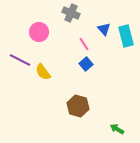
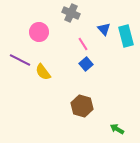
pink line: moved 1 px left
brown hexagon: moved 4 px right
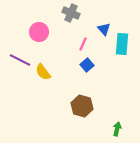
cyan rectangle: moved 4 px left, 8 px down; rotated 20 degrees clockwise
pink line: rotated 56 degrees clockwise
blue square: moved 1 px right, 1 px down
green arrow: rotated 72 degrees clockwise
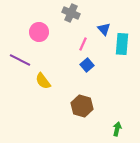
yellow semicircle: moved 9 px down
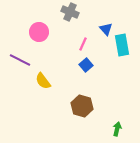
gray cross: moved 1 px left, 1 px up
blue triangle: moved 2 px right
cyan rectangle: moved 1 px down; rotated 15 degrees counterclockwise
blue square: moved 1 px left
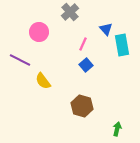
gray cross: rotated 24 degrees clockwise
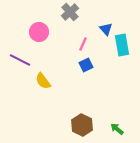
blue square: rotated 16 degrees clockwise
brown hexagon: moved 19 px down; rotated 10 degrees clockwise
green arrow: rotated 64 degrees counterclockwise
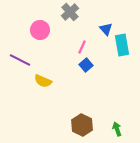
pink circle: moved 1 px right, 2 px up
pink line: moved 1 px left, 3 px down
blue square: rotated 16 degrees counterclockwise
yellow semicircle: rotated 30 degrees counterclockwise
green arrow: rotated 32 degrees clockwise
